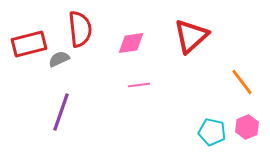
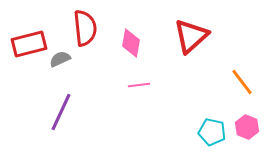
red semicircle: moved 5 px right, 1 px up
pink diamond: rotated 72 degrees counterclockwise
gray semicircle: moved 1 px right
purple line: rotated 6 degrees clockwise
pink hexagon: rotated 15 degrees counterclockwise
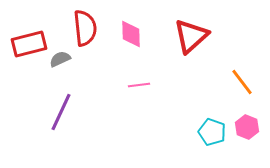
pink diamond: moved 9 px up; rotated 12 degrees counterclockwise
cyan pentagon: rotated 8 degrees clockwise
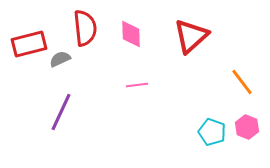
pink line: moved 2 px left
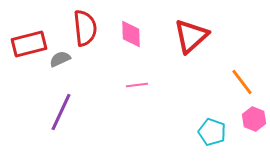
pink hexagon: moved 7 px right, 8 px up
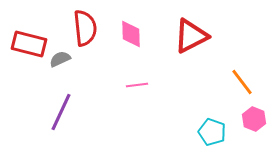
red triangle: rotated 15 degrees clockwise
red rectangle: rotated 28 degrees clockwise
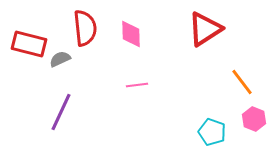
red triangle: moved 14 px right, 7 px up; rotated 6 degrees counterclockwise
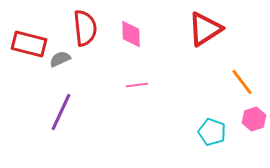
pink hexagon: rotated 20 degrees clockwise
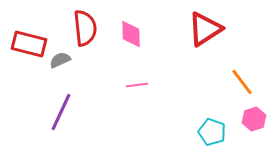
gray semicircle: moved 1 px down
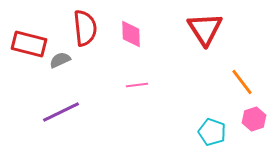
red triangle: rotated 30 degrees counterclockwise
purple line: rotated 39 degrees clockwise
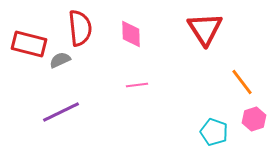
red semicircle: moved 5 px left
cyan pentagon: moved 2 px right
